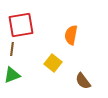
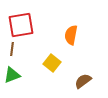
yellow square: moved 1 px left
brown semicircle: rotated 90 degrees clockwise
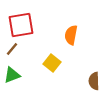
brown line: rotated 32 degrees clockwise
brown semicircle: moved 11 px right; rotated 54 degrees counterclockwise
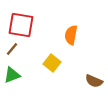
red square: rotated 20 degrees clockwise
brown semicircle: rotated 66 degrees counterclockwise
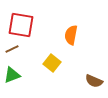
brown line: rotated 24 degrees clockwise
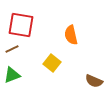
orange semicircle: rotated 24 degrees counterclockwise
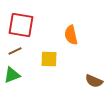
brown line: moved 3 px right, 2 px down
yellow square: moved 3 px left, 4 px up; rotated 36 degrees counterclockwise
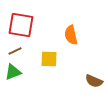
green triangle: moved 1 px right, 3 px up
